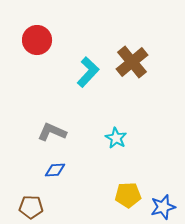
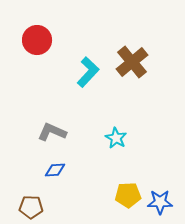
blue star: moved 3 px left, 5 px up; rotated 15 degrees clockwise
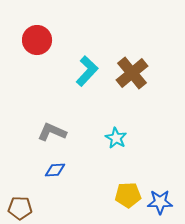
brown cross: moved 11 px down
cyan L-shape: moved 1 px left, 1 px up
brown pentagon: moved 11 px left, 1 px down
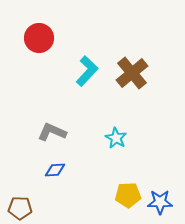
red circle: moved 2 px right, 2 px up
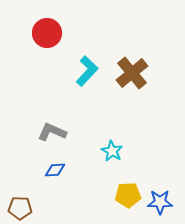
red circle: moved 8 px right, 5 px up
cyan star: moved 4 px left, 13 px down
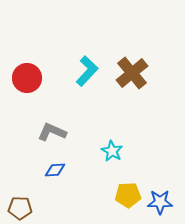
red circle: moved 20 px left, 45 px down
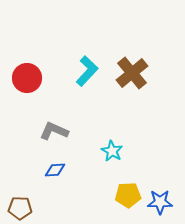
gray L-shape: moved 2 px right, 1 px up
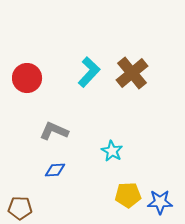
cyan L-shape: moved 2 px right, 1 px down
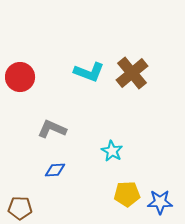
cyan L-shape: rotated 68 degrees clockwise
red circle: moved 7 px left, 1 px up
gray L-shape: moved 2 px left, 2 px up
yellow pentagon: moved 1 px left, 1 px up
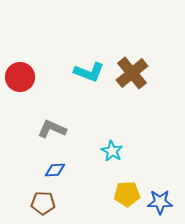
brown pentagon: moved 23 px right, 5 px up
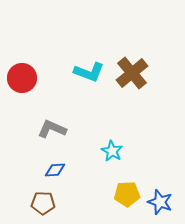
red circle: moved 2 px right, 1 px down
blue star: rotated 20 degrees clockwise
